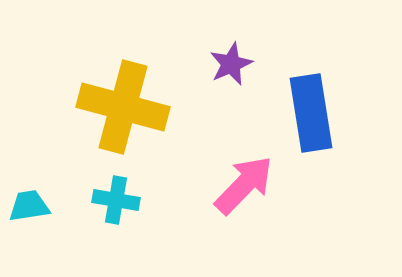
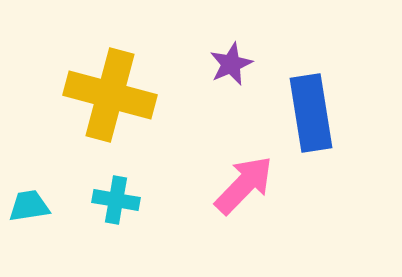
yellow cross: moved 13 px left, 12 px up
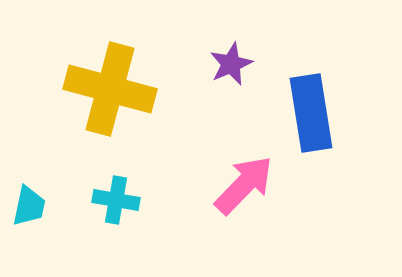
yellow cross: moved 6 px up
cyan trapezoid: rotated 111 degrees clockwise
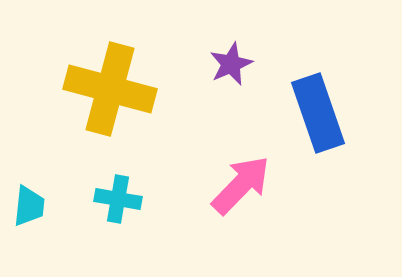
blue rectangle: moved 7 px right; rotated 10 degrees counterclockwise
pink arrow: moved 3 px left
cyan cross: moved 2 px right, 1 px up
cyan trapezoid: rotated 6 degrees counterclockwise
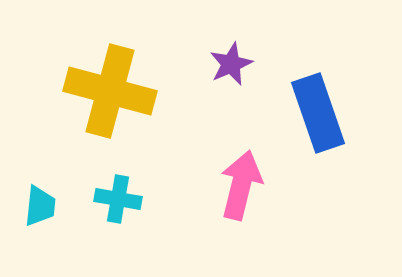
yellow cross: moved 2 px down
pink arrow: rotated 30 degrees counterclockwise
cyan trapezoid: moved 11 px right
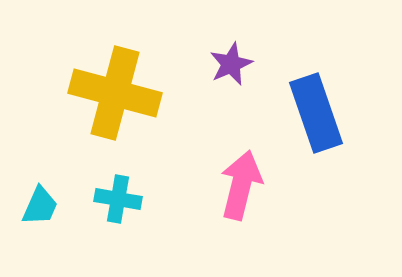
yellow cross: moved 5 px right, 2 px down
blue rectangle: moved 2 px left
cyan trapezoid: rotated 18 degrees clockwise
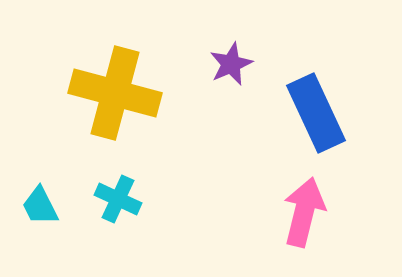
blue rectangle: rotated 6 degrees counterclockwise
pink arrow: moved 63 px right, 27 px down
cyan cross: rotated 15 degrees clockwise
cyan trapezoid: rotated 129 degrees clockwise
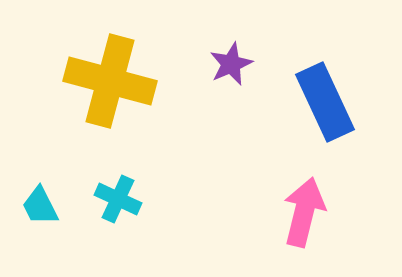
yellow cross: moved 5 px left, 12 px up
blue rectangle: moved 9 px right, 11 px up
